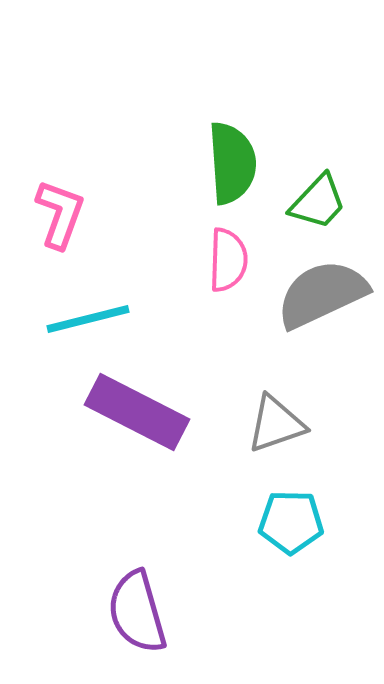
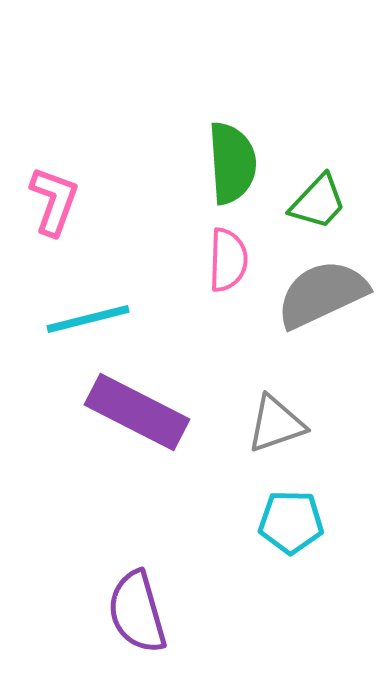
pink L-shape: moved 6 px left, 13 px up
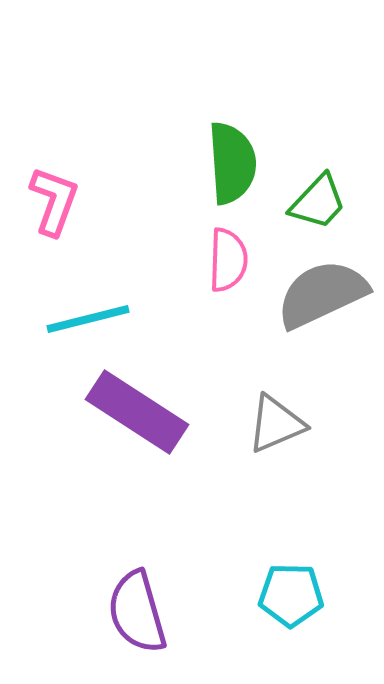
purple rectangle: rotated 6 degrees clockwise
gray triangle: rotated 4 degrees counterclockwise
cyan pentagon: moved 73 px down
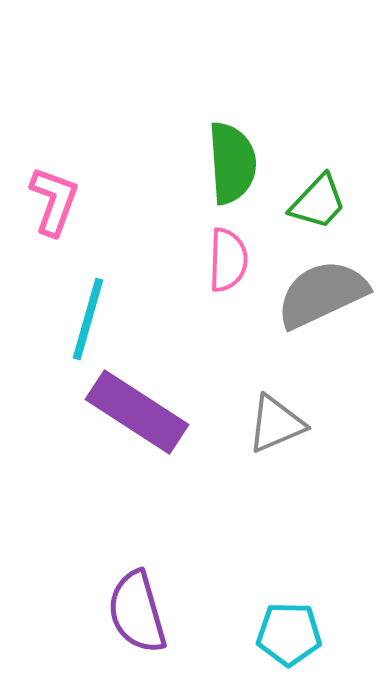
cyan line: rotated 60 degrees counterclockwise
cyan pentagon: moved 2 px left, 39 px down
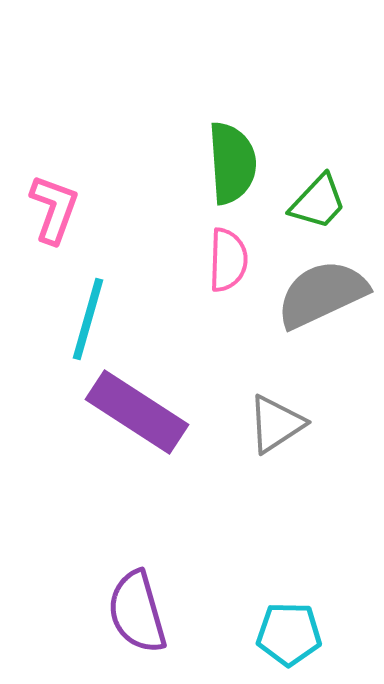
pink L-shape: moved 8 px down
gray triangle: rotated 10 degrees counterclockwise
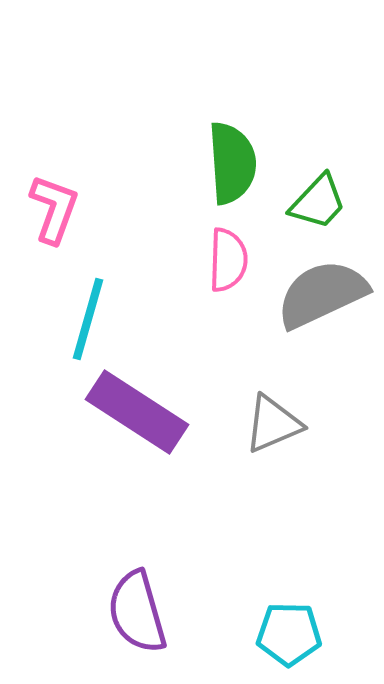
gray triangle: moved 3 px left; rotated 10 degrees clockwise
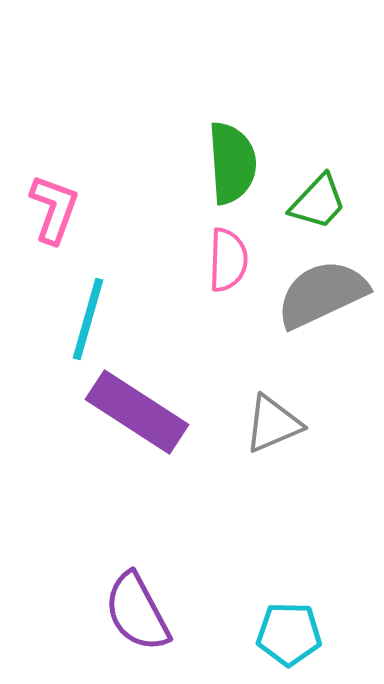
purple semicircle: rotated 12 degrees counterclockwise
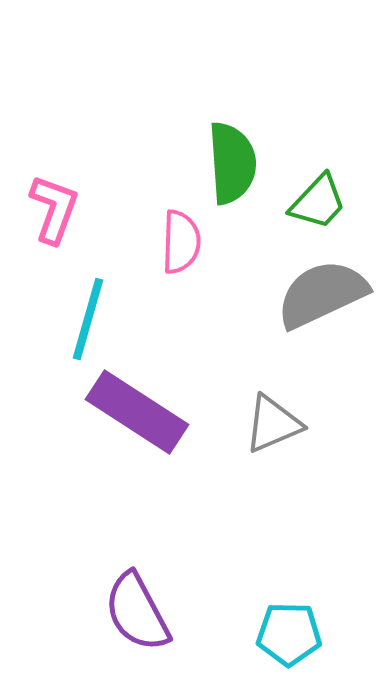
pink semicircle: moved 47 px left, 18 px up
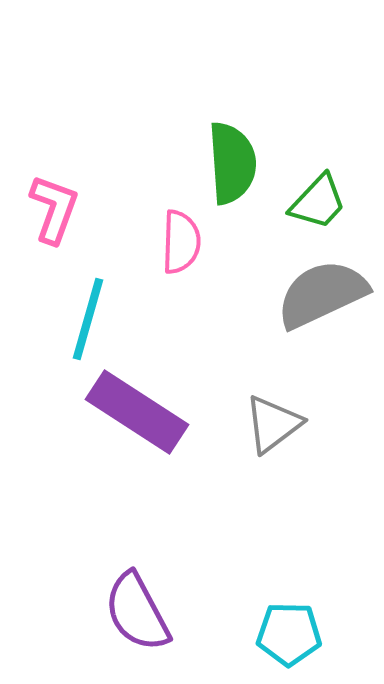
gray triangle: rotated 14 degrees counterclockwise
